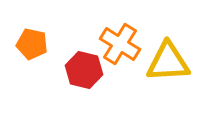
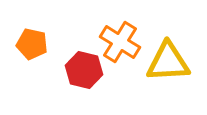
orange cross: moved 2 px up
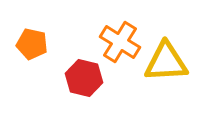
yellow triangle: moved 2 px left
red hexagon: moved 8 px down
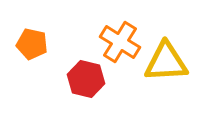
red hexagon: moved 2 px right, 1 px down
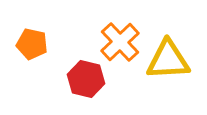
orange cross: rotated 15 degrees clockwise
yellow triangle: moved 2 px right, 2 px up
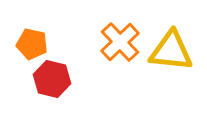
yellow triangle: moved 3 px right, 9 px up; rotated 9 degrees clockwise
red hexagon: moved 34 px left
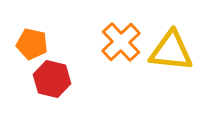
orange cross: moved 1 px right
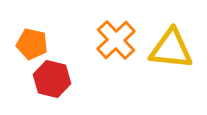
orange cross: moved 5 px left, 2 px up
yellow triangle: moved 2 px up
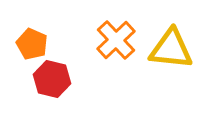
orange pentagon: rotated 12 degrees clockwise
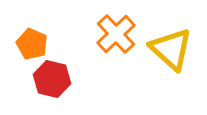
orange cross: moved 6 px up
yellow triangle: rotated 36 degrees clockwise
